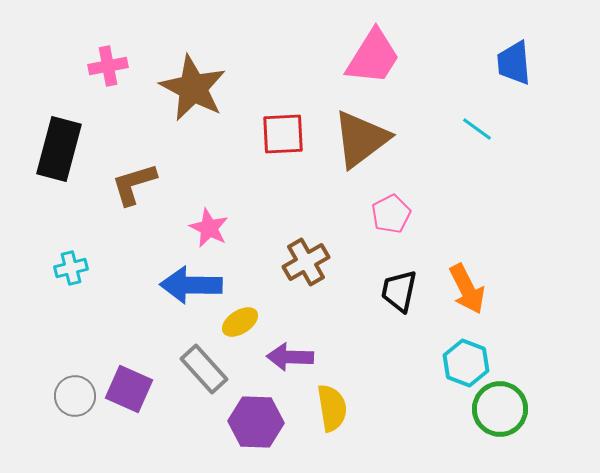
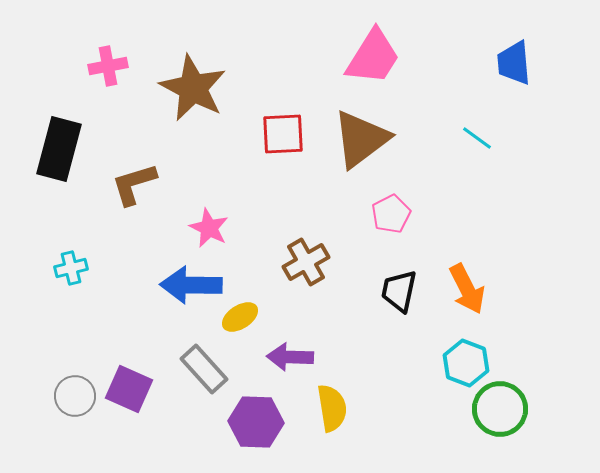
cyan line: moved 9 px down
yellow ellipse: moved 5 px up
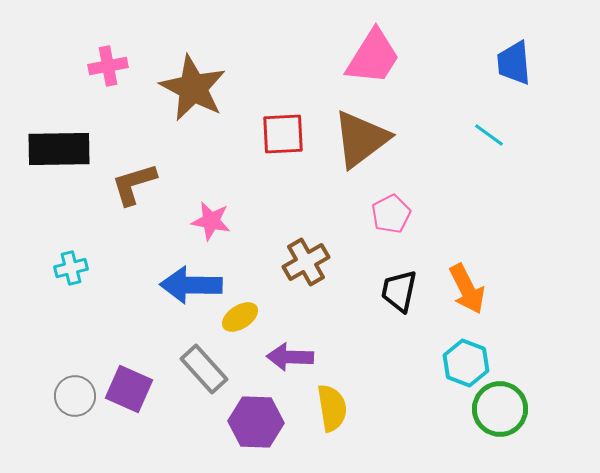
cyan line: moved 12 px right, 3 px up
black rectangle: rotated 74 degrees clockwise
pink star: moved 2 px right, 7 px up; rotated 15 degrees counterclockwise
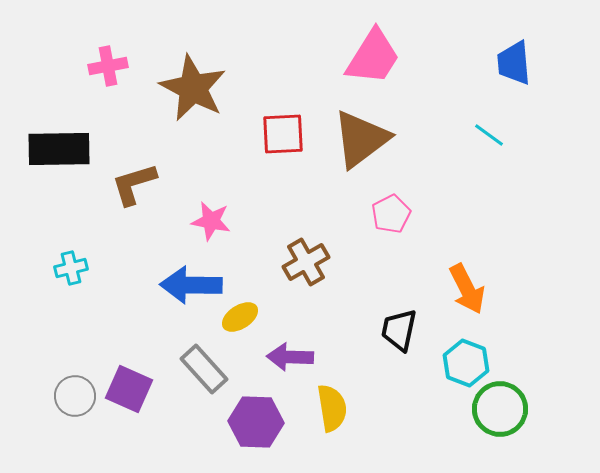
black trapezoid: moved 39 px down
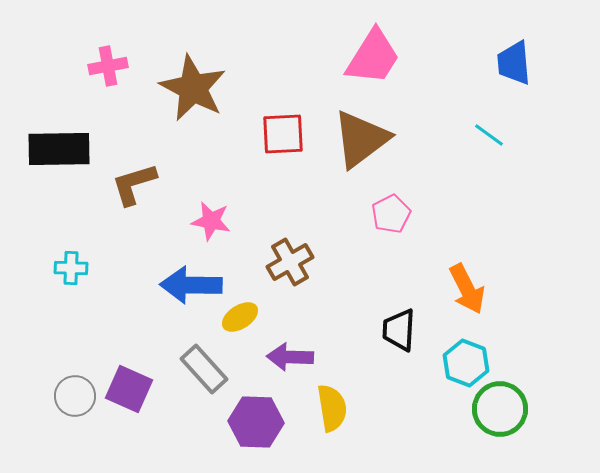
brown cross: moved 16 px left
cyan cross: rotated 16 degrees clockwise
black trapezoid: rotated 9 degrees counterclockwise
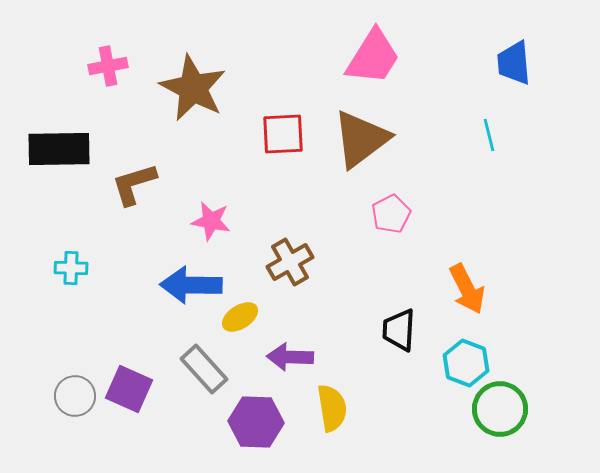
cyan line: rotated 40 degrees clockwise
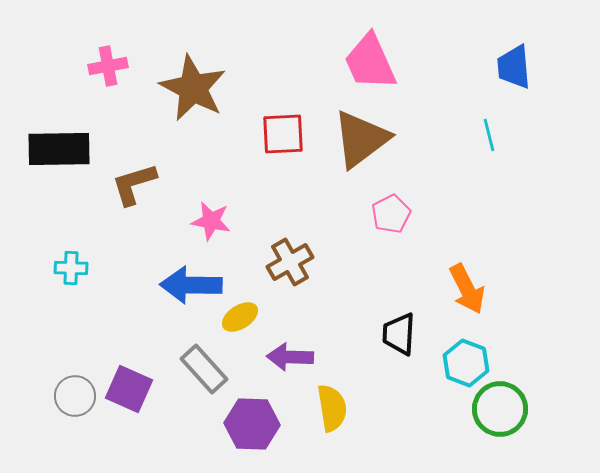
pink trapezoid: moved 3 px left, 5 px down; rotated 124 degrees clockwise
blue trapezoid: moved 4 px down
black trapezoid: moved 4 px down
purple hexagon: moved 4 px left, 2 px down
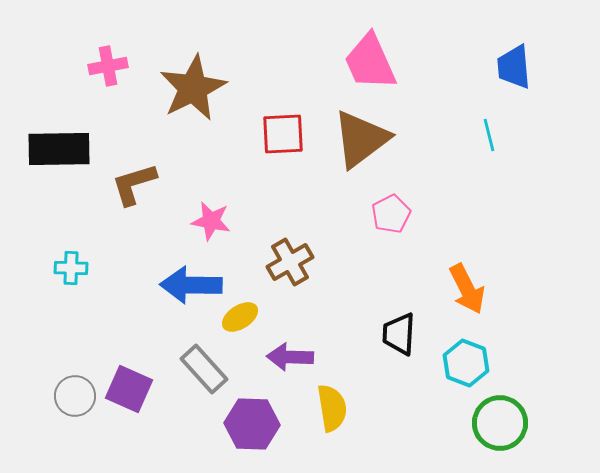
brown star: rotated 18 degrees clockwise
green circle: moved 14 px down
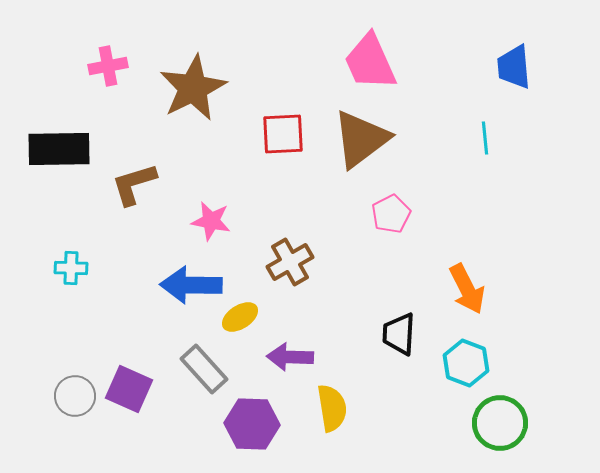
cyan line: moved 4 px left, 3 px down; rotated 8 degrees clockwise
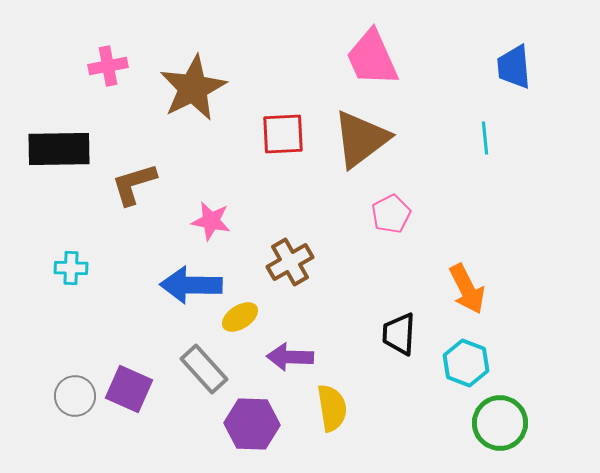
pink trapezoid: moved 2 px right, 4 px up
